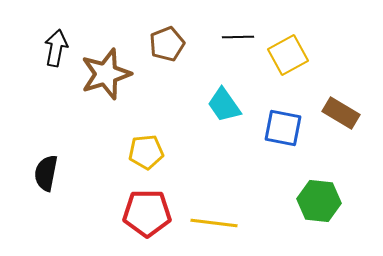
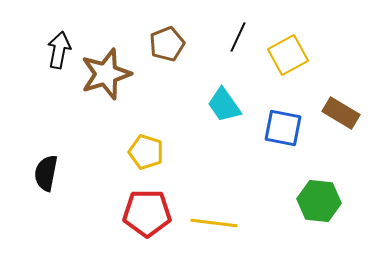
black line: rotated 64 degrees counterclockwise
black arrow: moved 3 px right, 2 px down
yellow pentagon: rotated 24 degrees clockwise
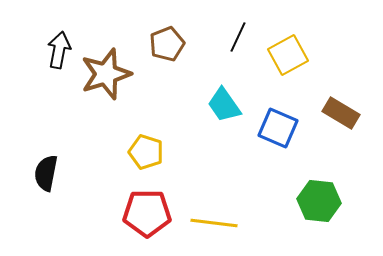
blue square: moved 5 px left; rotated 12 degrees clockwise
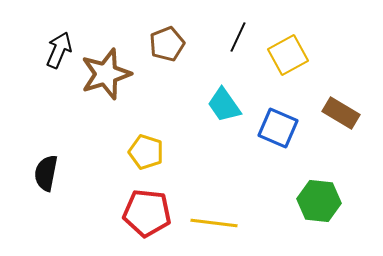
black arrow: rotated 12 degrees clockwise
red pentagon: rotated 6 degrees clockwise
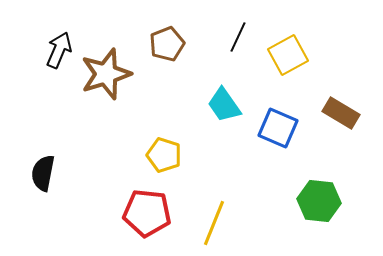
yellow pentagon: moved 18 px right, 3 px down
black semicircle: moved 3 px left
yellow line: rotated 75 degrees counterclockwise
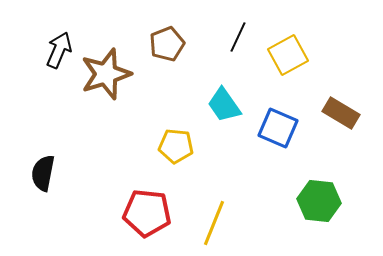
yellow pentagon: moved 12 px right, 9 px up; rotated 12 degrees counterclockwise
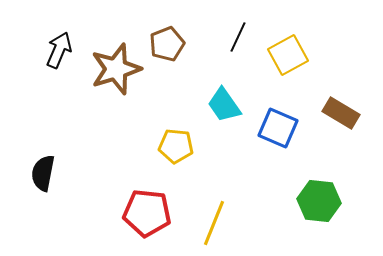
brown star: moved 10 px right, 5 px up
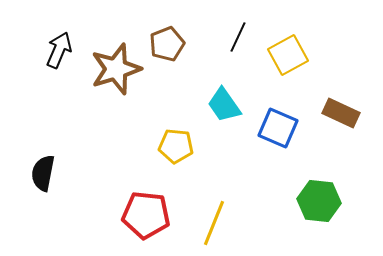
brown rectangle: rotated 6 degrees counterclockwise
red pentagon: moved 1 px left, 2 px down
